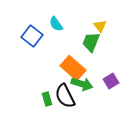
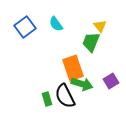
blue square: moved 7 px left, 9 px up; rotated 15 degrees clockwise
orange rectangle: rotated 30 degrees clockwise
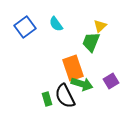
yellow triangle: rotated 24 degrees clockwise
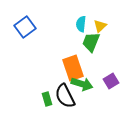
cyan semicircle: moved 25 px right; rotated 42 degrees clockwise
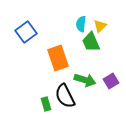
blue square: moved 1 px right, 5 px down
green trapezoid: rotated 45 degrees counterclockwise
orange rectangle: moved 15 px left, 10 px up
green arrow: moved 3 px right, 4 px up
green rectangle: moved 1 px left, 5 px down
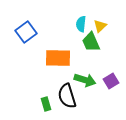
orange rectangle: rotated 70 degrees counterclockwise
black semicircle: moved 2 px right; rotated 10 degrees clockwise
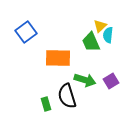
cyan semicircle: moved 27 px right, 11 px down
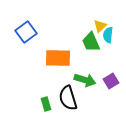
black semicircle: moved 1 px right, 2 px down
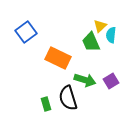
cyan semicircle: moved 3 px right
orange rectangle: rotated 25 degrees clockwise
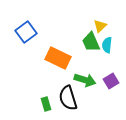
cyan semicircle: moved 4 px left, 10 px down
